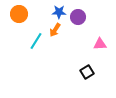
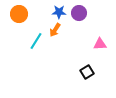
purple circle: moved 1 px right, 4 px up
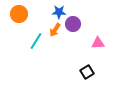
purple circle: moved 6 px left, 11 px down
pink triangle: moved 2 px left, 1 px up
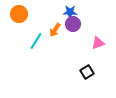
blue star: moved 11 px right
pink triangle: rotated 16 degrees counterclockwise
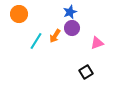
blue star: rotated 24 degrees counterclockwise
purple circle: moved 1 px left, 4 px down
orange arrow: moved 6 px down
pink triangle: moved 1 px left
black square: moved 1 px left
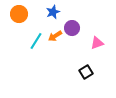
blue star: moved 17 px left
orange arrow: rotated 24 degrees clockwise
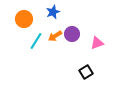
orange circle: moved 5 px right, 5 px down
purple circle: moved 6 px down
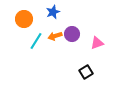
orange arrow: rotated 16 degrees clockwise
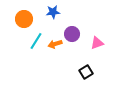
blue star: rotated 16 degrees clockwise
orange arrow: moved 8 px down
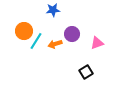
blue star: moved 2 px up
orange circle: moved 12 px down
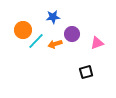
blue star: moved 7 px down
orange circle: moved 1 px left, 1 px up
cyan line: rotated 12 degrees clockwise
black square: rotated 16 degrees clockwise
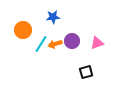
purple circle: moved 7 px down
cyan line: moved 5 px right, 3 px down; rotated 12 degrees counterclockwise
